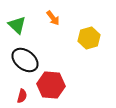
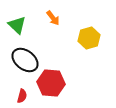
red hexagon: moved 2 px up
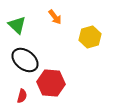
orange arrow: moved 2 px right, 1 px up
yellow hexagon: moved 1 px right, 1 px up
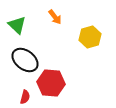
red semicircle: moved 3 px right, 1 px down
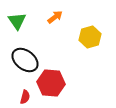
orange arrow: rotated 91 degrees counterclockwise
green triangle: moved 4 px up; rotated 12 degrees clockwise
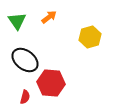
orange arrow: moved 6 px left
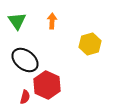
orange arrow: moved 3 px right, 4 px down; rotated 49 degrees counterclockwise
yellow hexagon: moved 7 px down
red hexagon: moved 4 px left, 2 px down; rotated 20 degrees clockwise
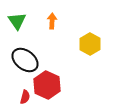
yellow hexagon: rotated 15 degrees counterclockwise
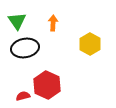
orange arrow: moved 1 px right, 2 px down
black ellipse: moved 12 px up; rotated 48 degrees counterclockwise
red semicircle: moved 2 px left, 1 px up; rotated 120 degrees counterclockwise
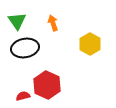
orange arrow: rotated 21 degrees counterclockwise
